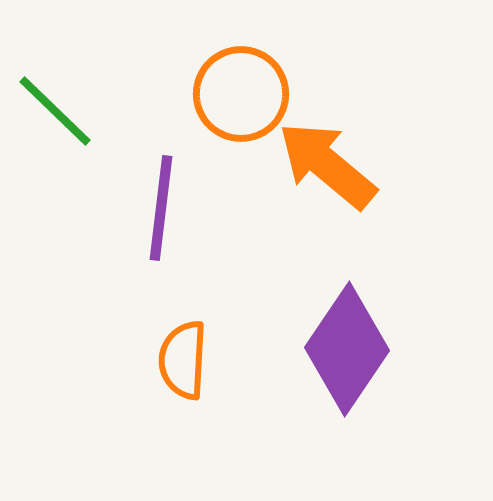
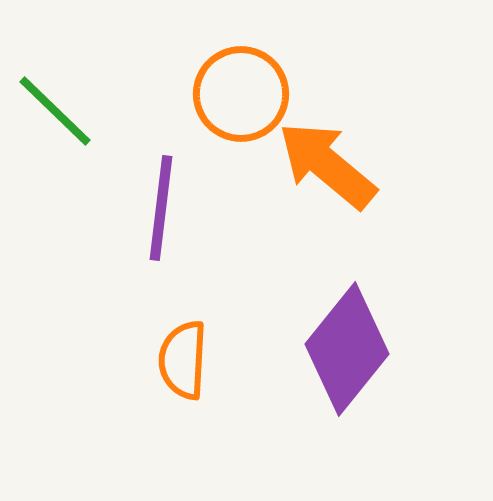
purple diamond: rotated 5 degrees clockwise
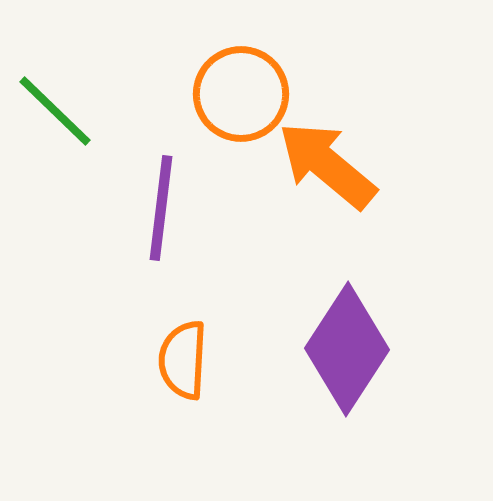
purple diamond: rotated 6 degrees counterclockwise
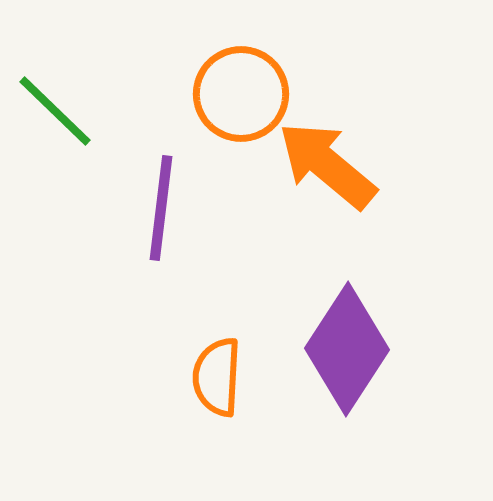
orange semicircle: moved 34 px right, 17 px down
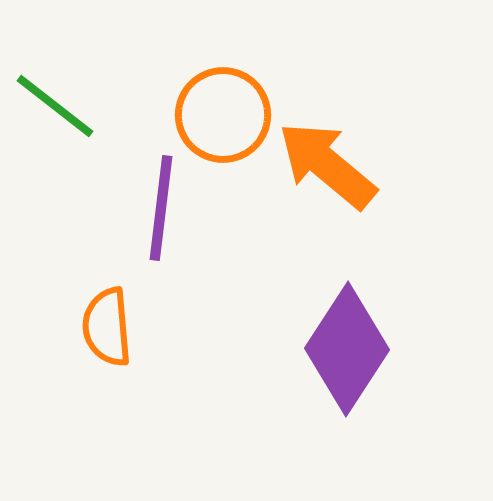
orange circle: moved 18 px left, 21 px down
green line: moved 5 px up; rotated 6 degrees counterclockwise
orange semicircle: moved 110 px left, 50 px up; rotated 8 degrees counterclockwise
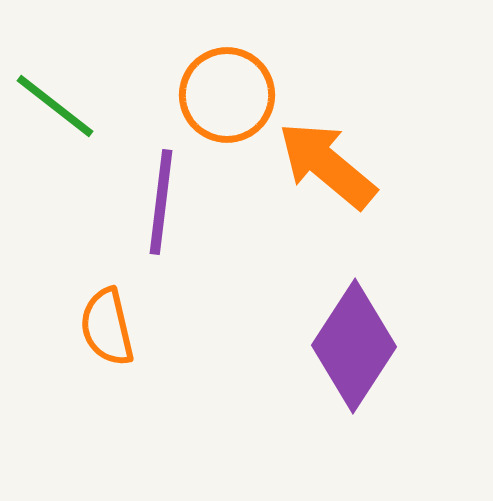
orange circle: moved 4 px right, 20 px up
purple line: moved 6 px up
orange semicircle: rotated 8 degrees counterclockwise
purple diamond: moved 7 px right, 3 px up
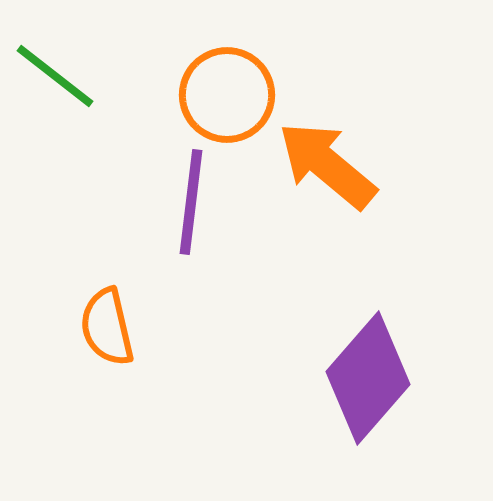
green line: moved 30 px up
purple line: moved 30 px right
purple diamond: moved 14 px right, 32 px down; rotated 8 degrees clockwise
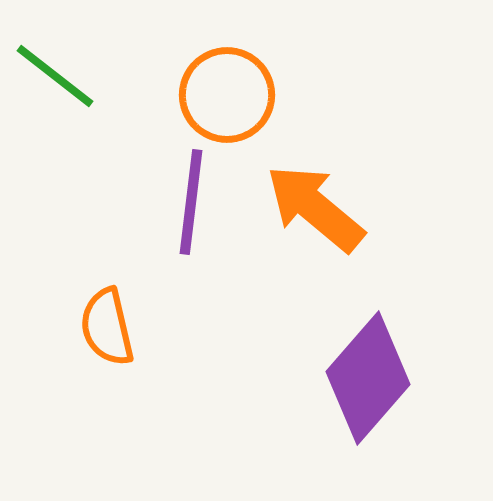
orange arrow: moved 12 px left, 43 px down
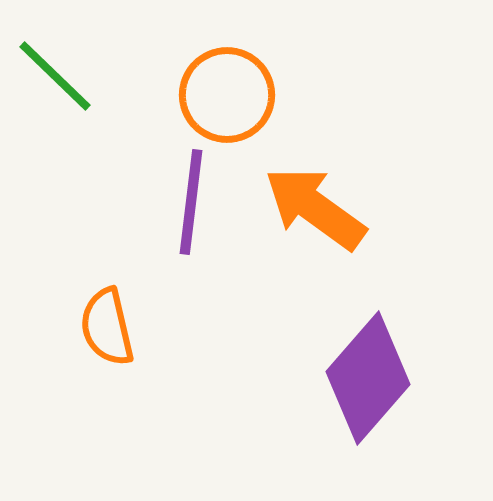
green line: rotated 6 degrees clockwise
orange arrow: rotated 4 degrees counterclockwise
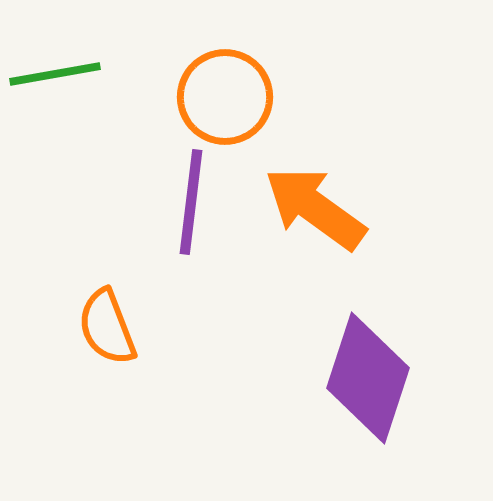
green line: moved 2 px up; rotated 54 degrees counterclockwise
orange circle: moved 2 px left, 2 px down
orange semicircle: rotated 8 degrees counterclockwise
purple diamond: rotated 23 degrees counterclockwise
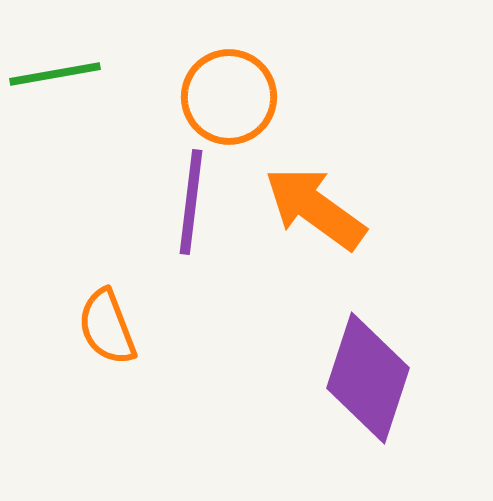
orange circle: moved 4 px right
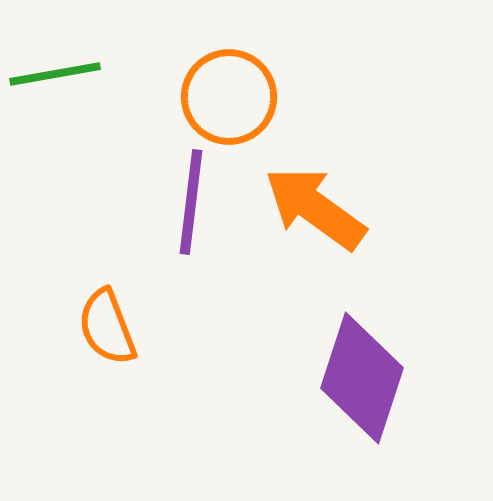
purple diamond: moved 6 px left
